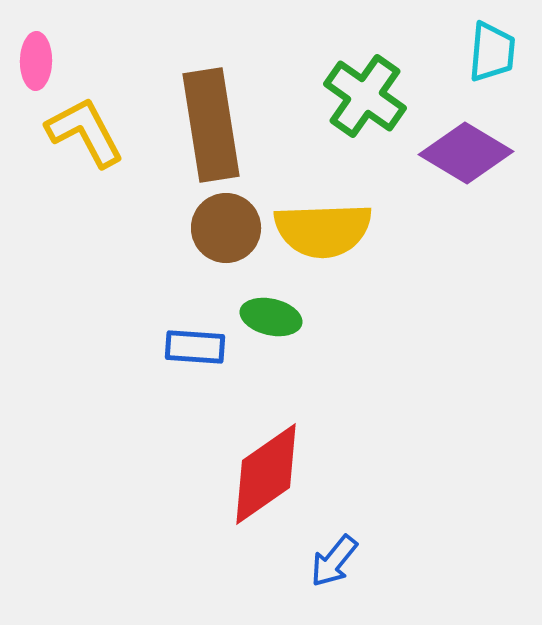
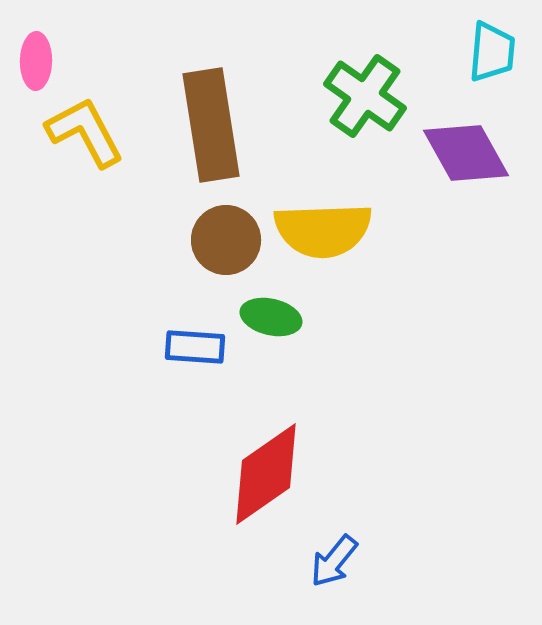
purple diamond: rotated 30 degrees clockwise
brown circle: moved 12 px down
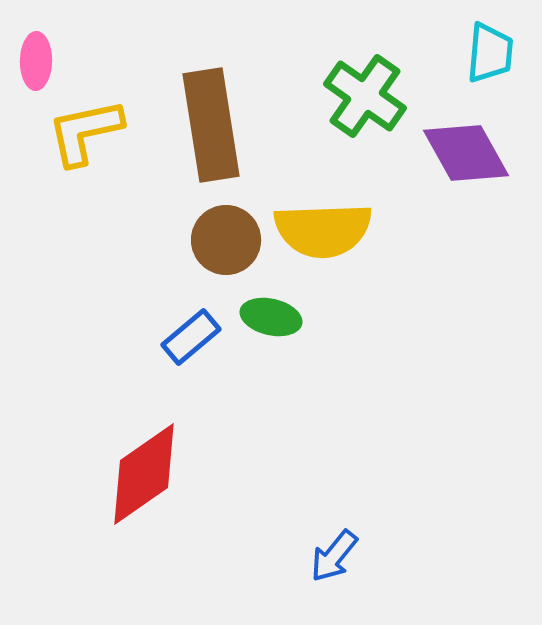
cyan trapezoid: moved 2 px left, 1 px down
yellow L-shape: rotated 74 degrees counterclockwise
blue rectangle: moved 4 px left, 10 px up; rotated 44 degrees counterclockwise
red diamond: moved 122 px left
blue arrow: moved 5 px up
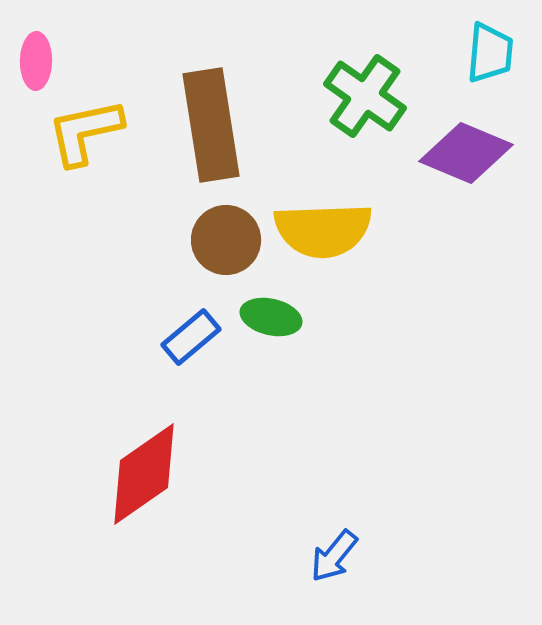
purple diamond: rotated 38 degrees counterclockwise
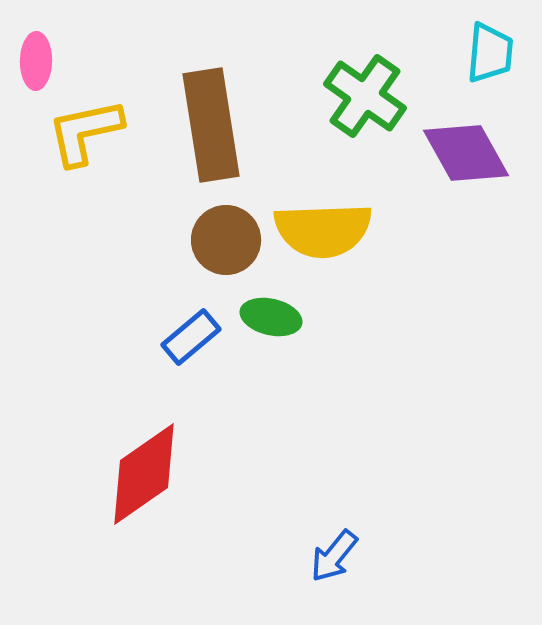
purple diamond: rotated 38 degrees clockwise
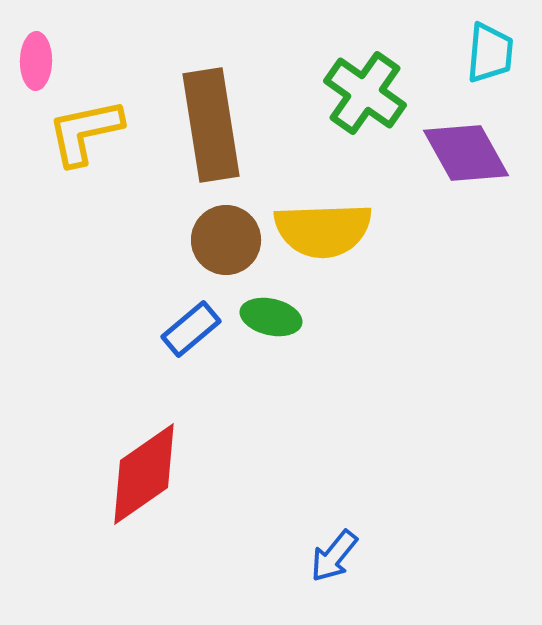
green cross: moved 3 px up
blue rectangle: moved 8 px up
